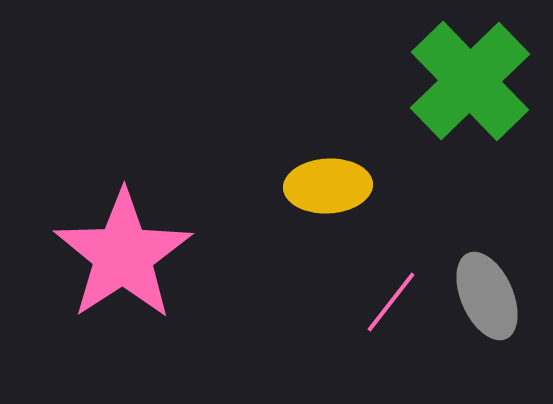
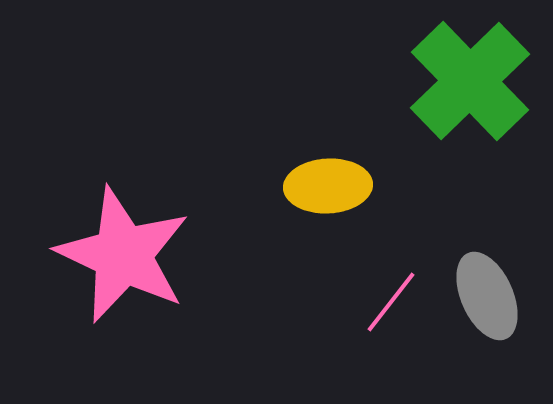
pink star: rotated 14 degrees counterclockwise
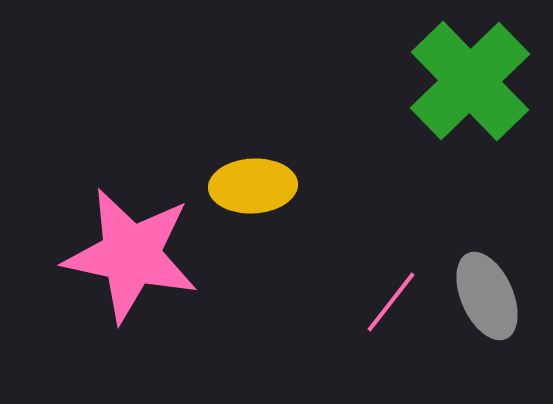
yellow ellipse: moved 75 px left
pink star: moved 8 px right; rotated 13 degrees counterclockwise
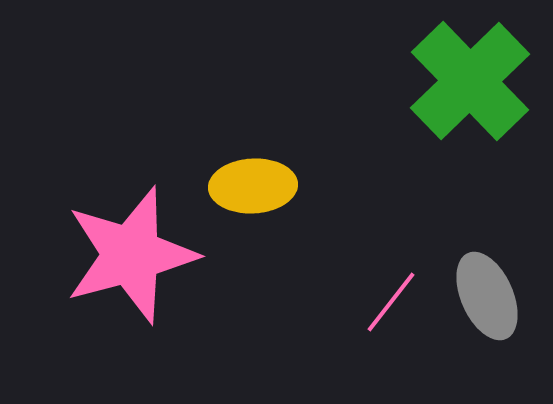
pink star: rotated 27 degrees counterclockwise
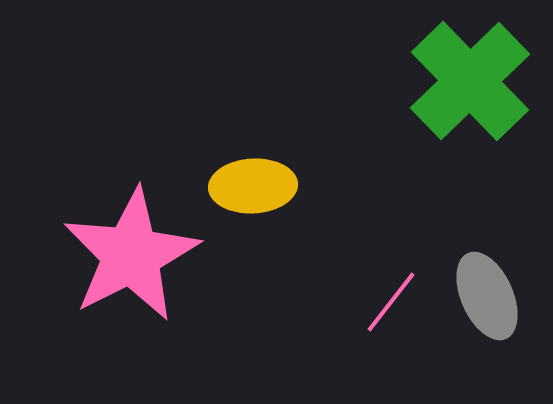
pink star: rotated 12 degrees counterclockwise
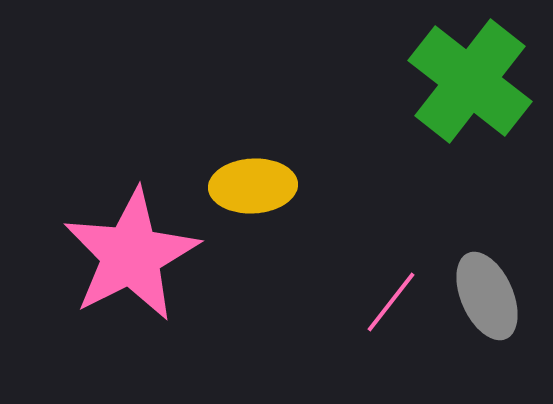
green cross: rotated 8 degrees counterclockwise
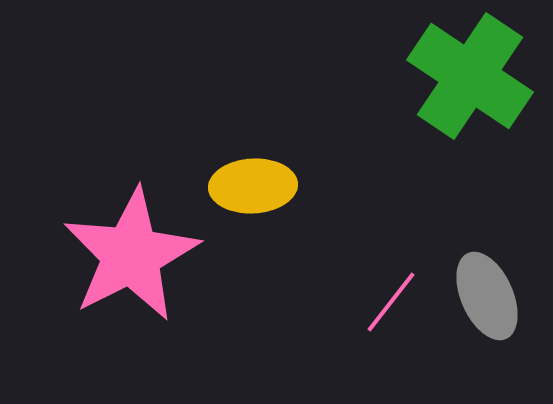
green cross: moved 5 px up; rotated 4 degrees counterclockwise
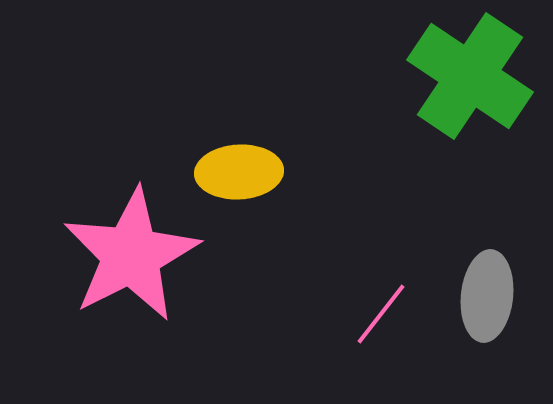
yellow ellipse: moved 14 px left, 14 px up
gray ellipse: rotated 30 degrees clockwise
pink line: moved 10 px left, 12 px down
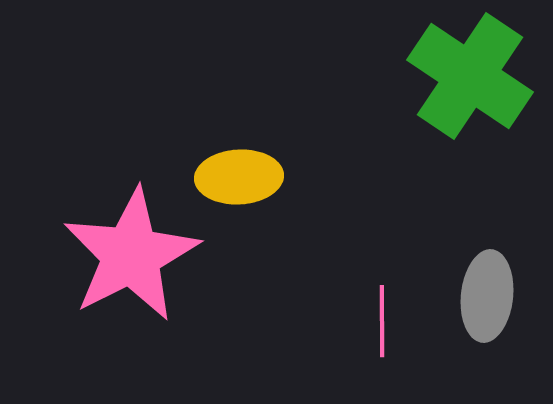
yellow ellipse: moved 5 px down
pink line: moved 1 px right, 7 px down; rotated 38 degrees counterclockwise
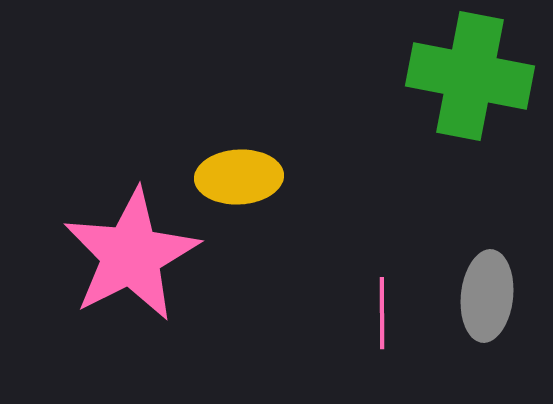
green cross: rotated 23 degrees counterclockwise
pink line: moved 8 px up
